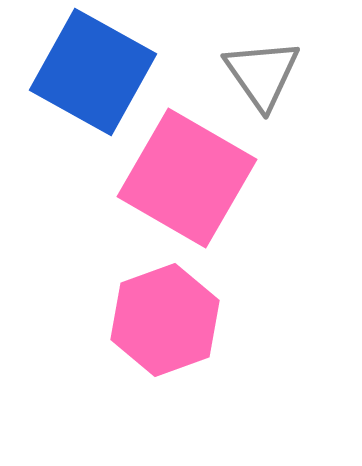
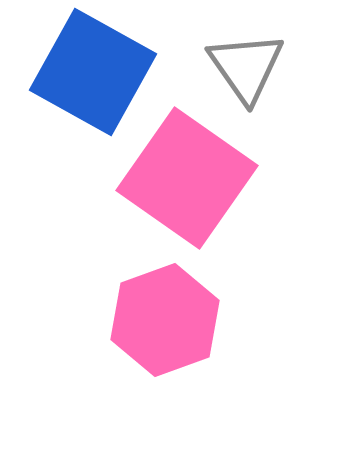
gray triangle: moved 16 px left, 7 px up
pink square: rotated 5 degrees clockwise
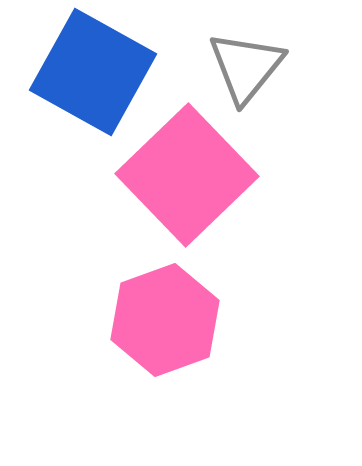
gray triangle: rotated 14 degrees clockwise
pink square: moved 3 px up; rotated 11 degrees clockwise
